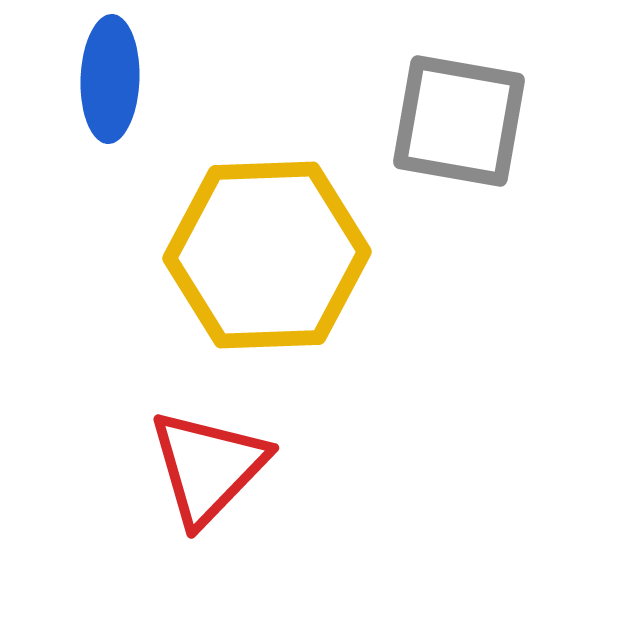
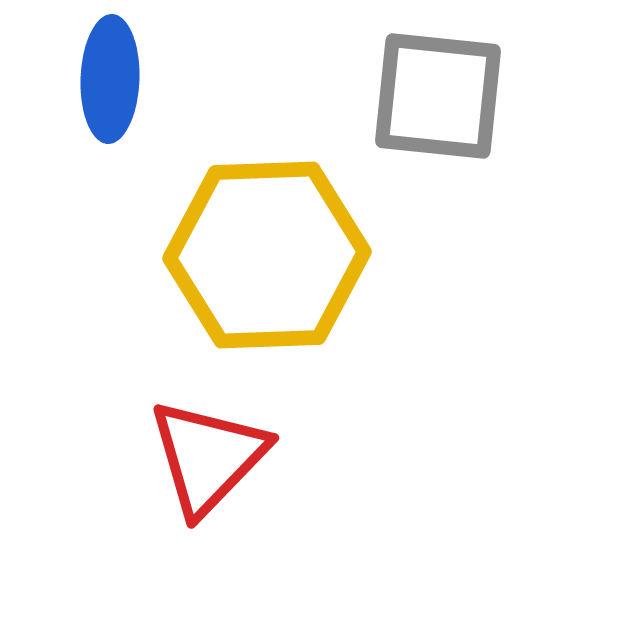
gray square: moved 21 px left, 25 px up; rotated 4 degrees counterclockwise
red triangle: moved 10 px up
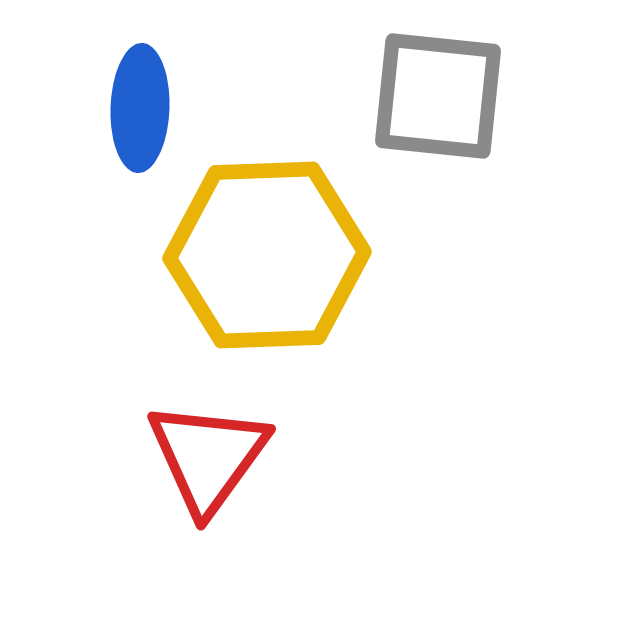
blue ellipse: moved 30 px right, 29 px down
red triangle: rotated 8 degrees counterclockwise
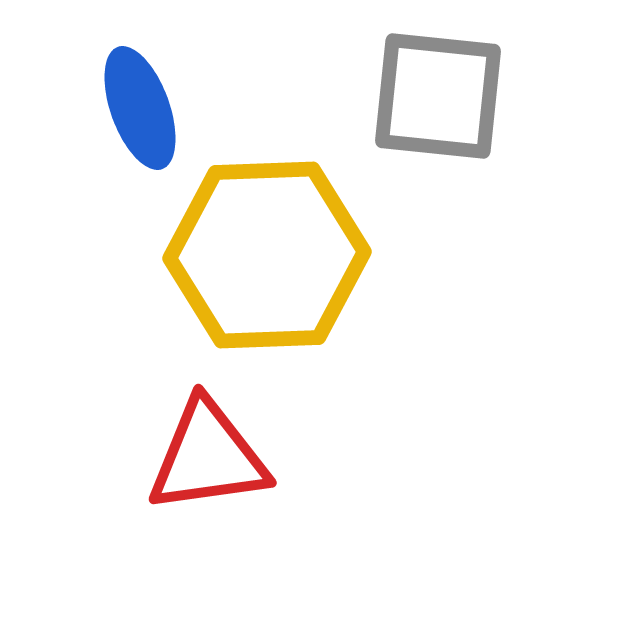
blue ellipse: rotated 22 degrees counterclockwise
red triangle: rotated 46 degrees clockwise
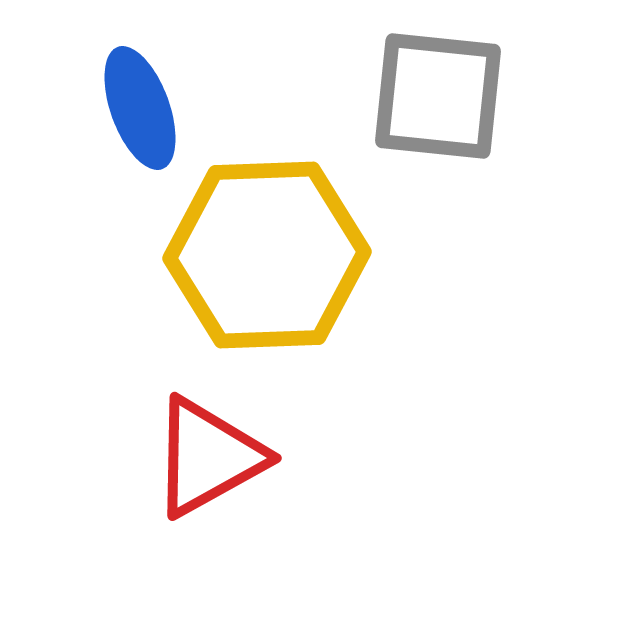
red triangle: rotated 21 degrees counterclockwise
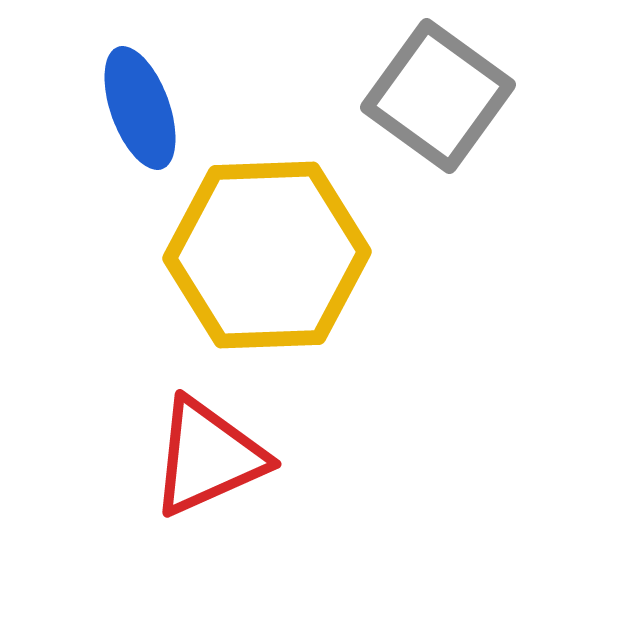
gray square: rotated 30 degrees clockwise
red triangle: rotated 5 degrees clockwise
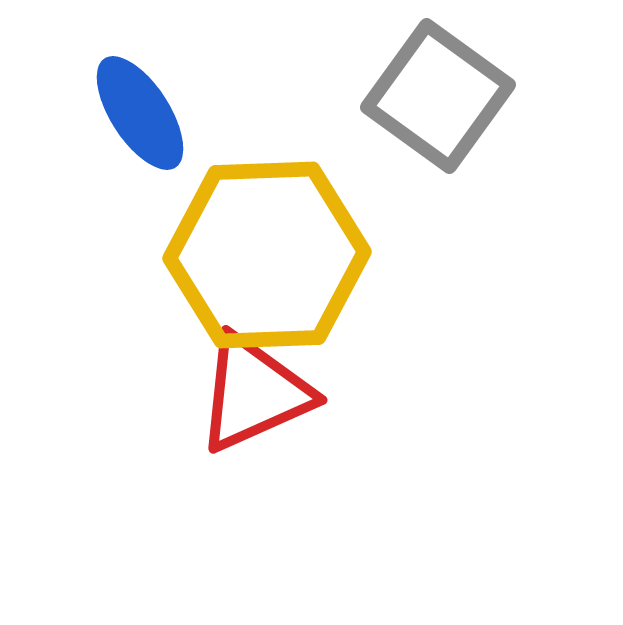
blue ellipse: moved 5 px down; rotated 13 degrees counterclockwise
red triangle: moved 46 px right, 64 px up
